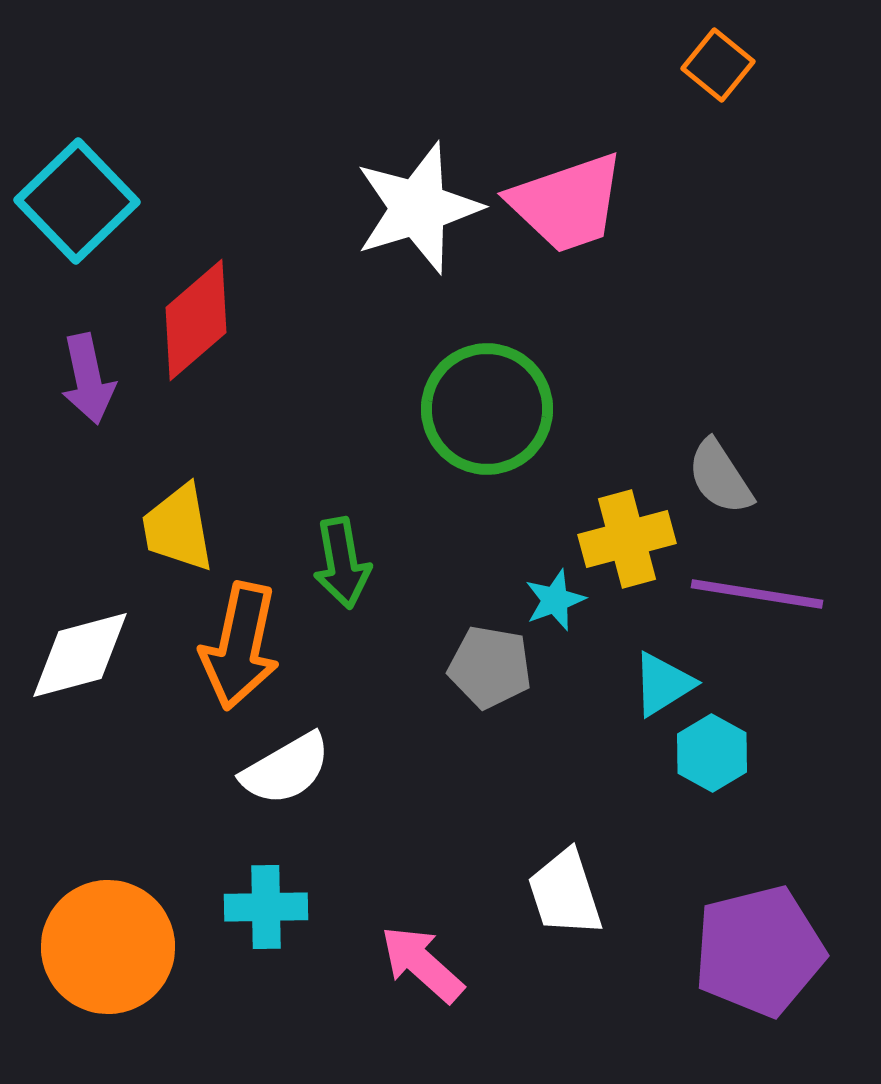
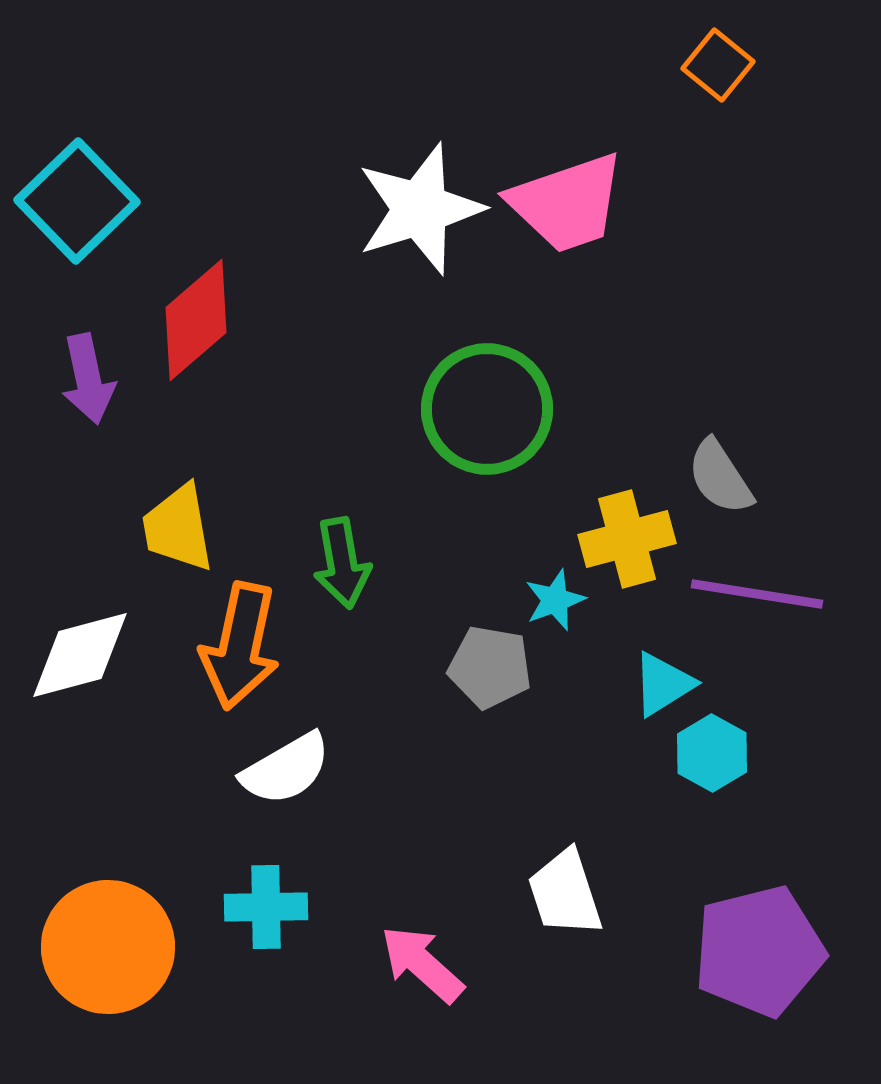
white star: moved 2 px right, 1 px down
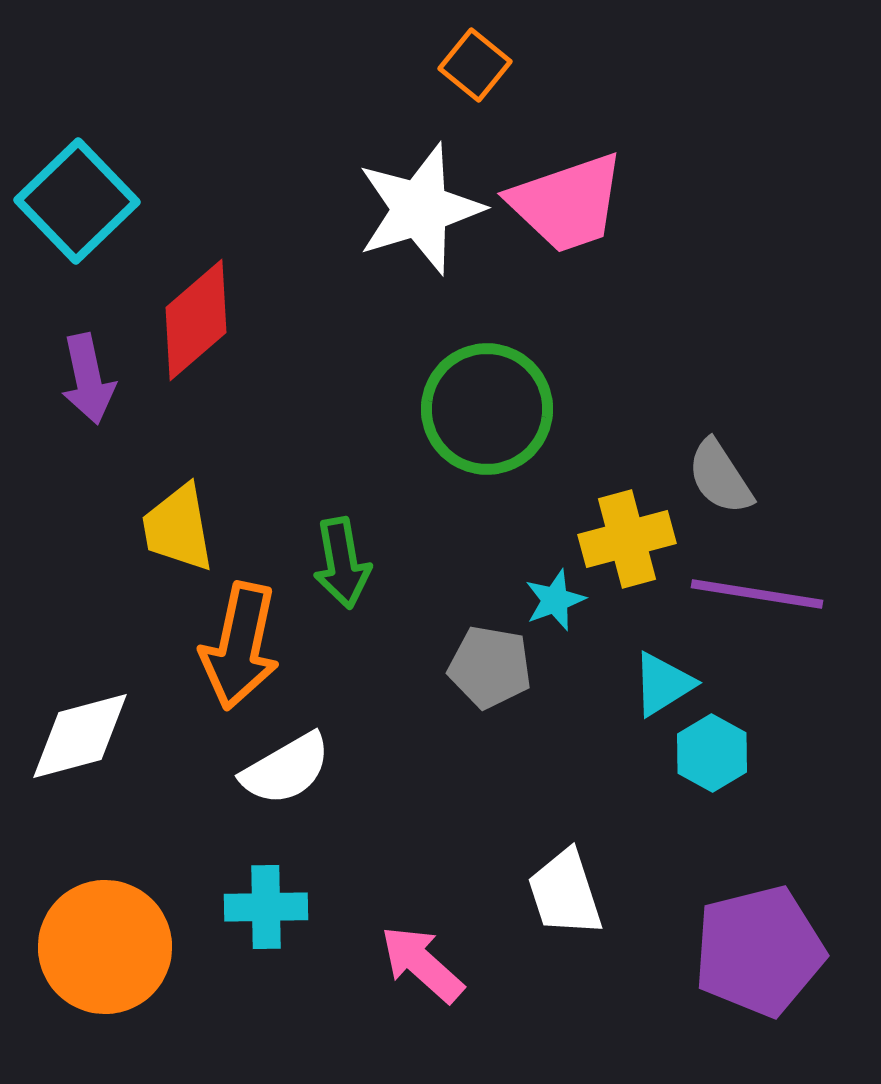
orange square: moved 243 px left
white diamond: moved 81 px down
orange circle: moved 3 px left
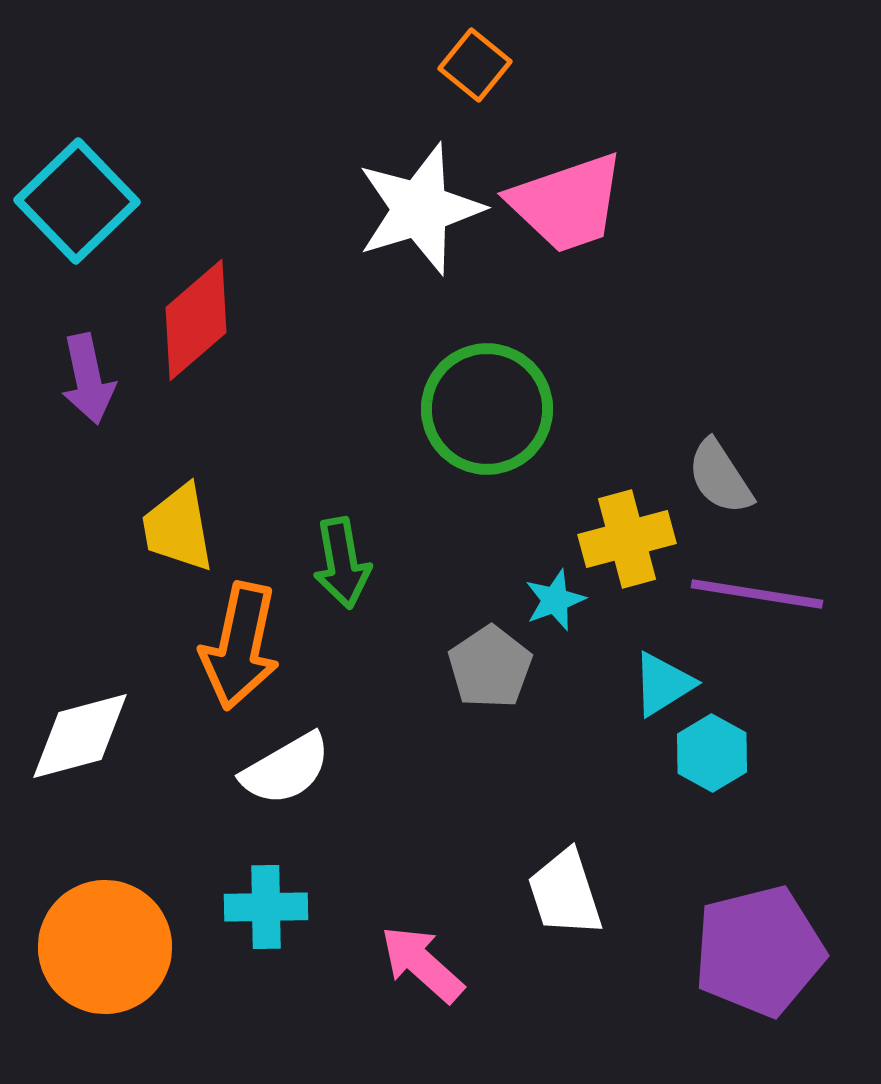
gray pentagon: rotated 28 degrees clockwise
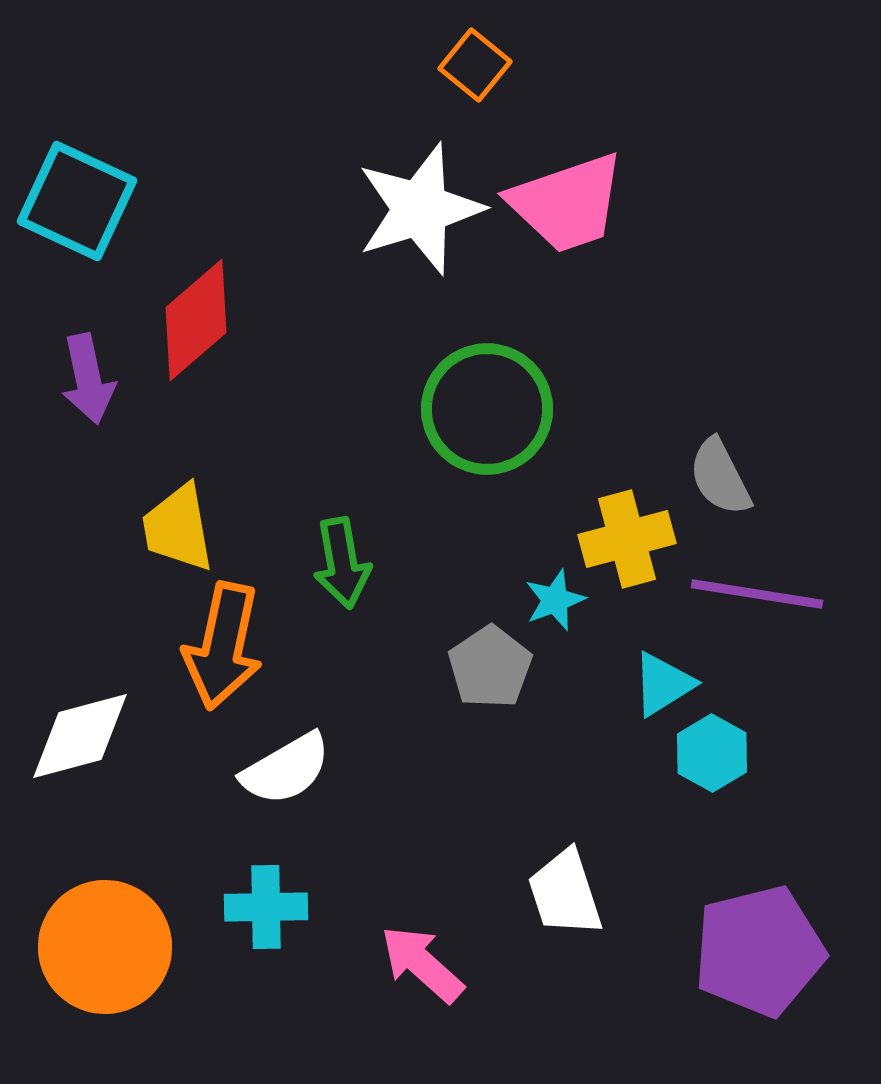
cyan square: rotated 21 degrees counterclockwise
gray semicircle: rotated 6 degrees clockwise
orange arrow: moved 17 px left
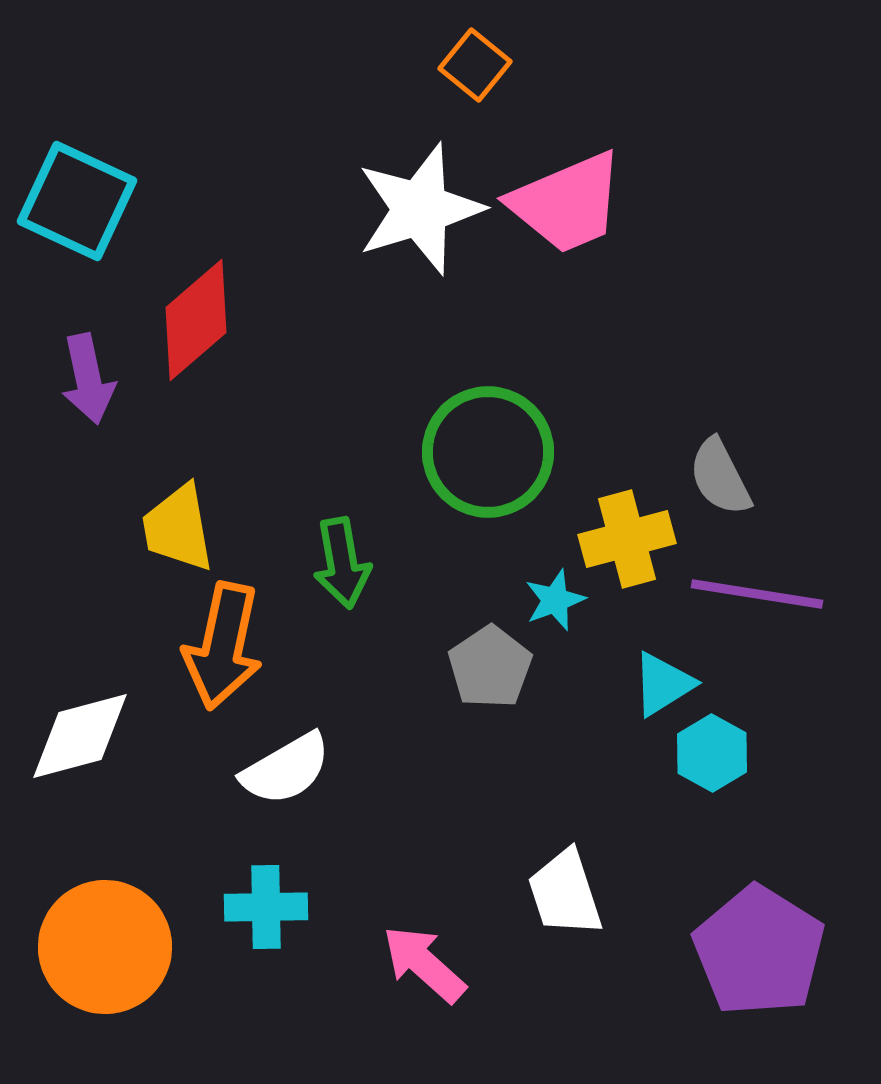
pink trapezoid: rotated 4 degrees counterclockwise
green circle: moved 1 px right, 43 px down
purple pentagon: rotated 26 degrees counterclockwise
pink arrow: moved 2 px right
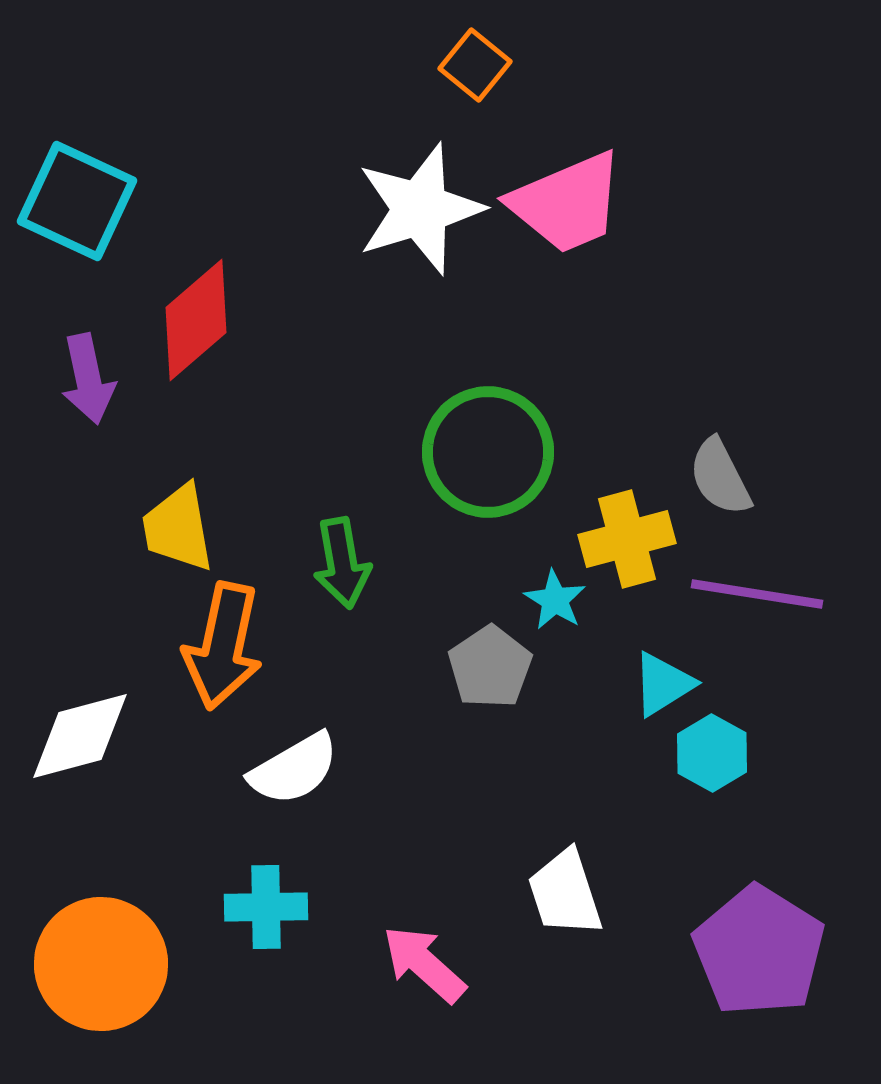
cyan star: rotated 20 degrees counterclockwise
white semicircle: moved 8 px right
orange circle: moved 4 px left, 17 px down
